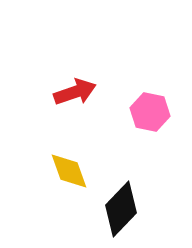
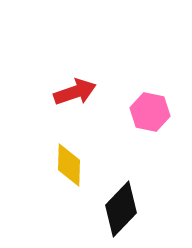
yellow diamond: moved 6 px up; rotated 21 degrees clockwise
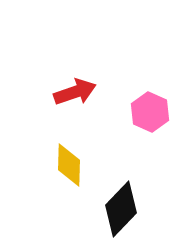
pink hexagon: rotated 12 degrees clockwise
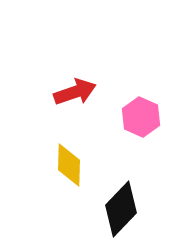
pink hexagon: moved 9 px left, 5 px down
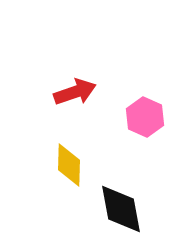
pink hexagon: moved 4 px right
black diamond: rotated 54 degrees counterclockwise
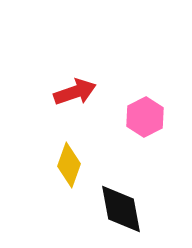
pink hexagon: rotated 9 degrees clockwise
yellow diamond: rotated 18 degrees clockwise
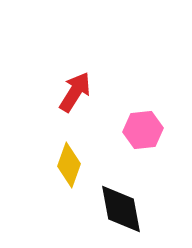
red arrow: rotated 39 degrees counterclockwise
pink hexagon: moved 2 px left, 13 px down; rotated 21 degrees clockwise
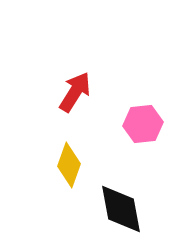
pink hexagon: moved 6 px up
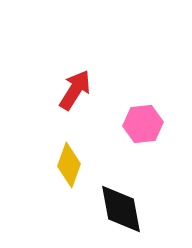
red arrow: moved 2 px up
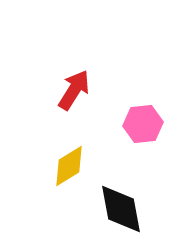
red arrow: moved 1 px left
yellow diamond: moved 1 px down; rotated 39 degrees clockwise
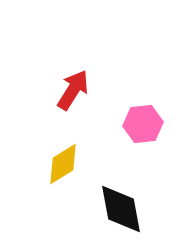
red arrow: moved 1 px left
yellow diamond: moved 6 px left, 2 px up
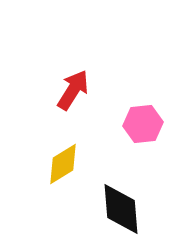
black diamond: rotated 6 degrees clockwise
